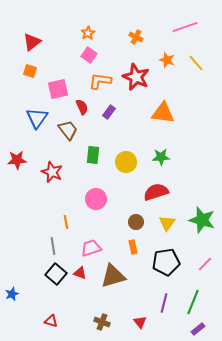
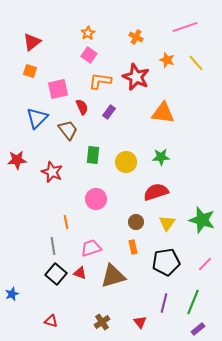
blue triangle at (37, 118): rotated 10 degrees clockwise
brown cross at (102, 322): rotated 35 degrees clockwise
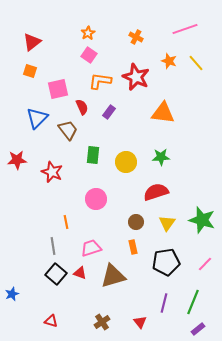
pink line at (185, 27): moved 2 px down
orange star at (167, 60): moved 2 px right, 1 px down
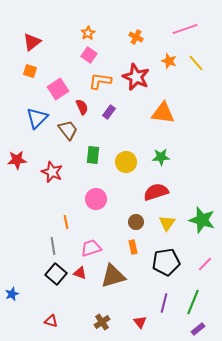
pink square at (58, 89): rotated 20 degrees counterclockwise
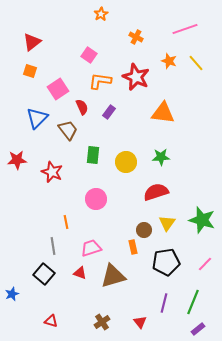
orange star at (88, 33): moved 13 px right, 19 px up
brown circle at (136, 222): moved 8 px right, 8 px down
black square at (56, 274): moved 12 px left
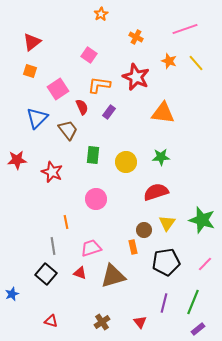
orange L-shape at (100, 81): moved 1 px left, 4 px down
black square at (44, 274): moved 2 px right
